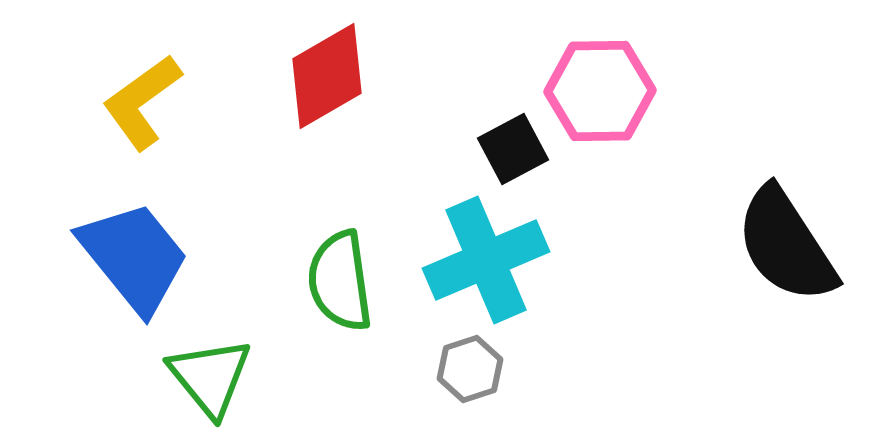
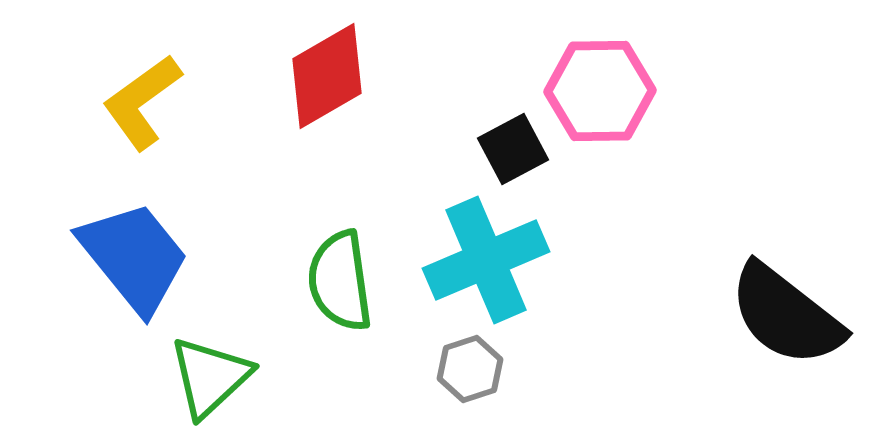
black semicircle: moved 70 px down; rotated 19 degrees counterclockwise
green triangle: rotated 26 degrees clockwise
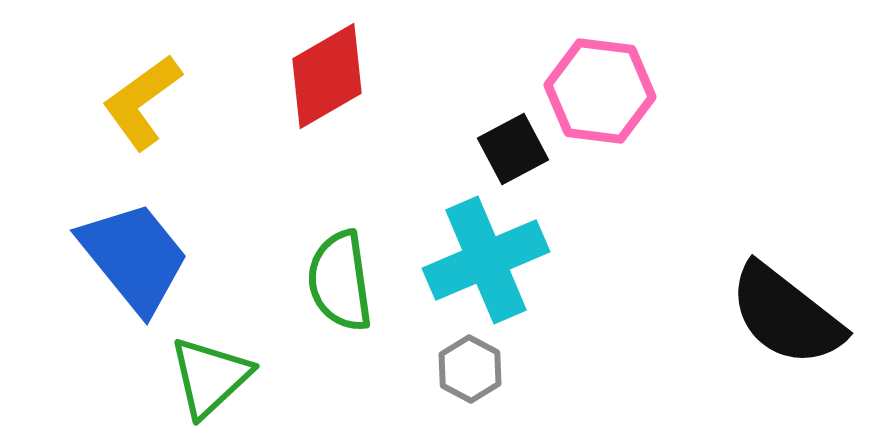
pink hexagon: rotated 8 degrees clockwise
gray hexagon: rotated 14 degrees counterclockwise
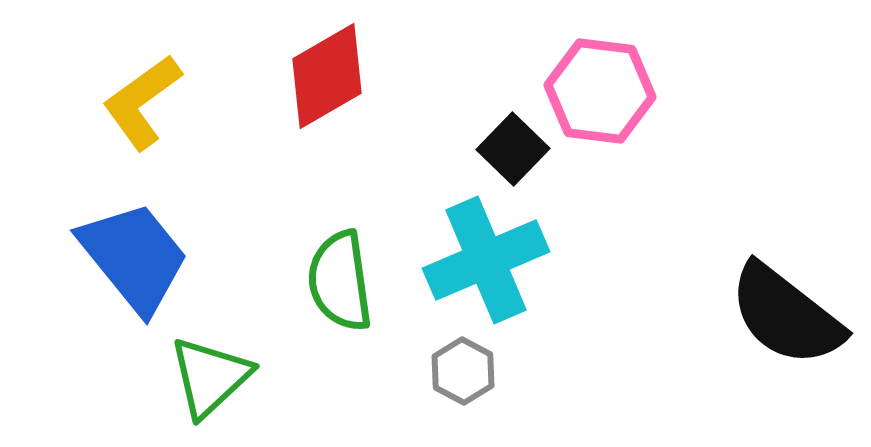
black square: rotated 18 degrees counterclockwise
gray hexagon: moved 7 px left, 2 px down
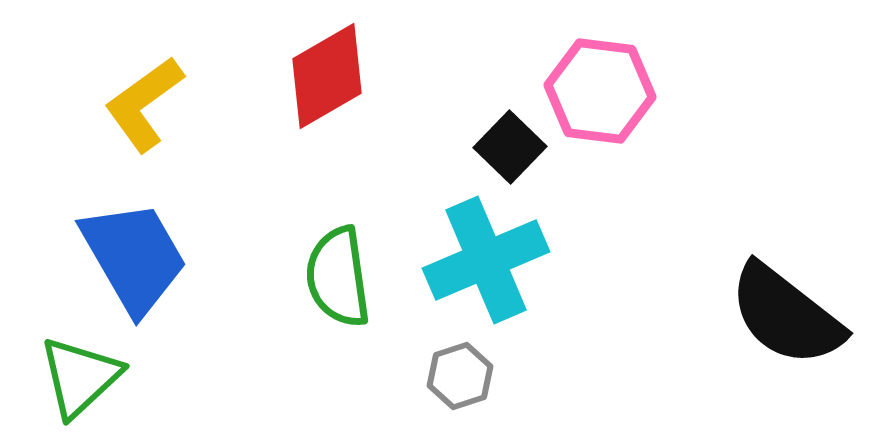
yellow L-shape: moved 2 px right, 2 px down
black square: moved 3 px left, 2 px up
blue trapezoid: rotated 9 degrees clockwise
green semicircle: moved 2 px left, 4 px up
gray hexagon: moved 3 px left, 5 px down; rotated 14 degrees clockwise
green triangle: moved 130 px left
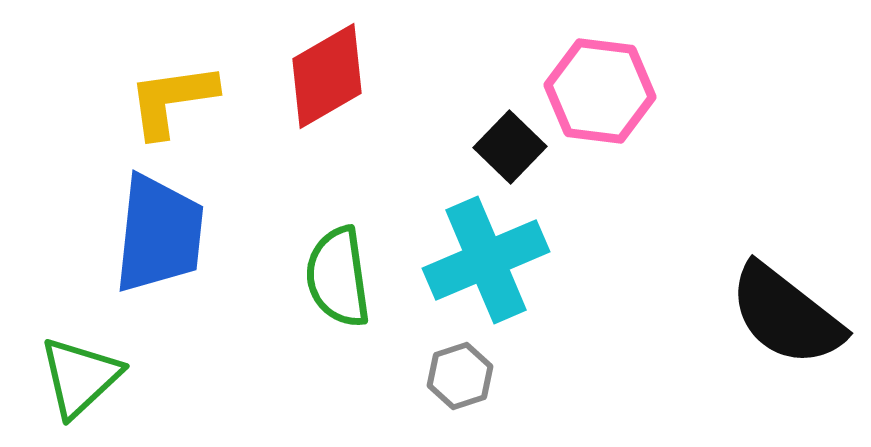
yellow L-shape: moved 28 px right, 4 px up; rotated 28 degrees clockwise
blue trapezoid: moved 25 px right, 23 px up; rotated 36 degrees clockwise
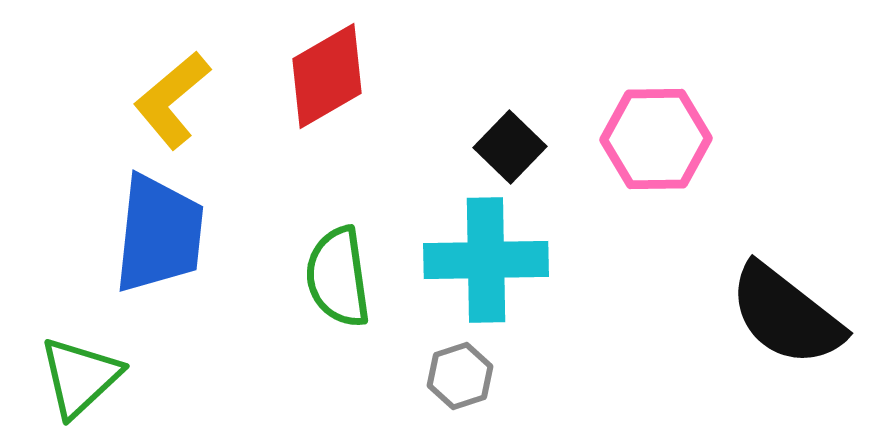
pink hexagon: moved 56 px right, 48 px down; rotated 8 degrees counterclockwise
yellow L-shape: rotated 32 degrees counterclockwise
cyan cross: rotated 22 degrees clockwise
